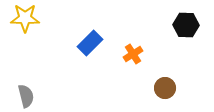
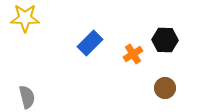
black hexagon: moved 21 px left, 15 px down
gray semicircle: moved 1 px right, 1 px down
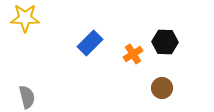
black hexagon: moved 2 px down
brown circle: moved 3 px left
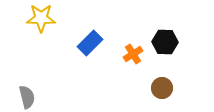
yellow star: moved 16 px right
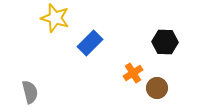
yellow star: moved 14 px right; rotated 16 degrees clockwise
orange cross: moved 19 px down
brown circle: moved 5 px left
gray semicircle: moved 3 px right, 5 px up
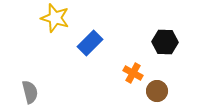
orange cross: rotated 30 degrees counterclockwise
brown circle: moved 3 px down
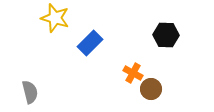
black hexagon: moved 1 px right, 7 px up
brown circle: moved 6 px left, 2 px up
